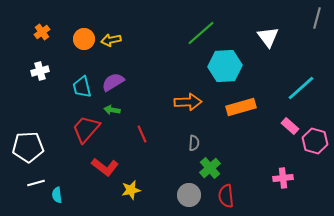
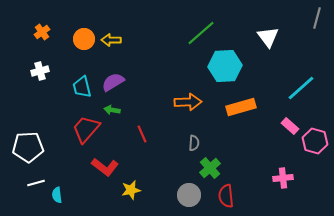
yellow arrow: rotated 12 degrees clockwise
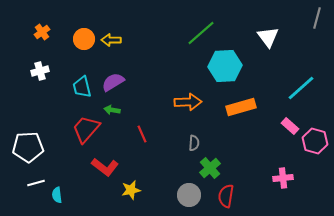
red semicircle: rotated 15 degrees clockwise
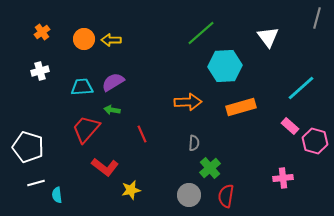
cyan trapezoid: rotated 100 degrees clockwise
white pentagon: rotated 20 degrees clockwise
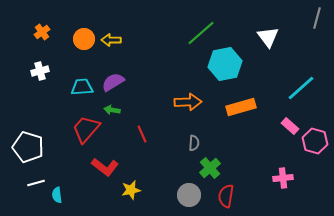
cyan hexagon: moved 2 px up; rotated 8 degrees counterclockwise
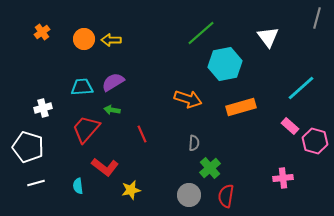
white cross: moved 3 px right, 37 px down
orange arrow: moved 3 px up; rotated 20 degrees clockwise
cyan semicircle: moved 21 px right, 9 px up
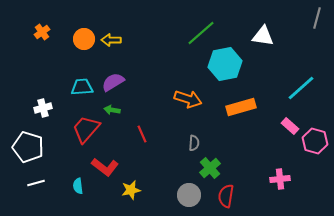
white triangle: moved 5 px left, 1 px up; rotated 45 degrees counterclockwise
pink cross: moved 3 px left, 1 px down
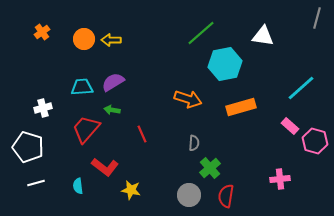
yellow star: rotated 24 degrees clockwise
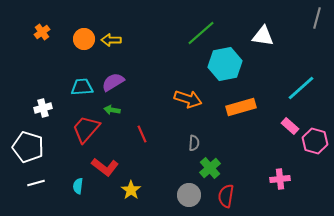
cyan semicircle: rotated 14 degrees clockwise
yellow star: rotated 24 degrees clockwise
